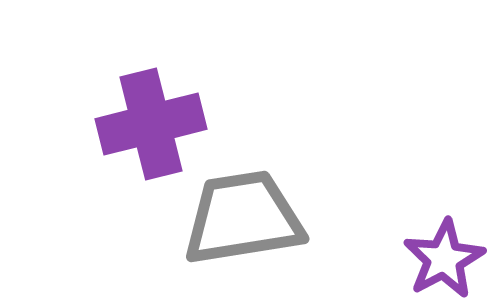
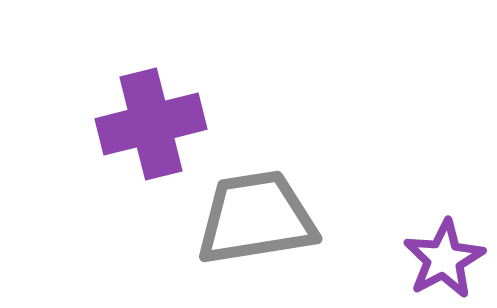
gray trapezoid: moved 13 px right
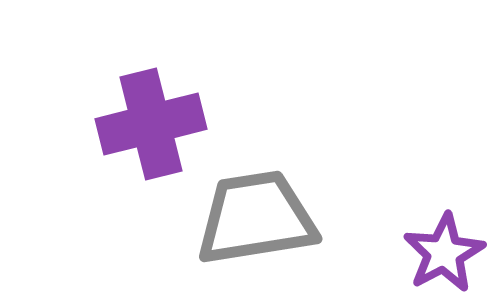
purple star: moved 6 px up
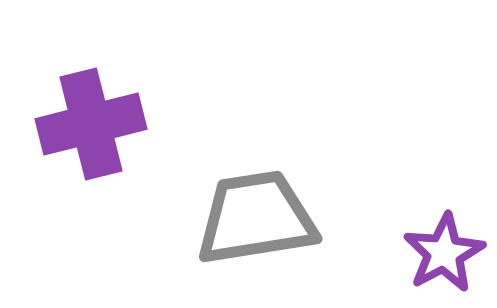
purple cross: moved 60 px left
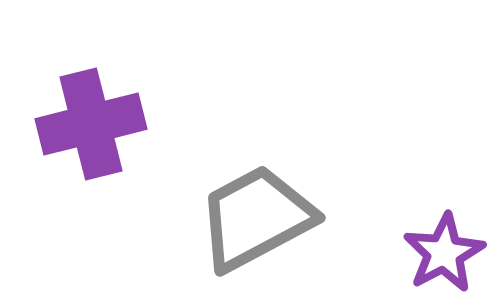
gray trapezoid: rotated 19 degrees counterclockwise
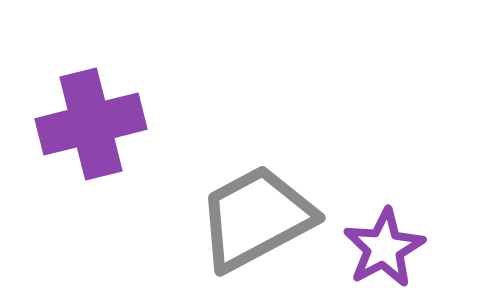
purple star: moved 60 px left, 5 px up
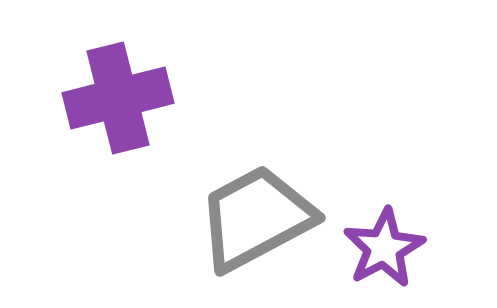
purple cross: moved 27 px right, 26 px up
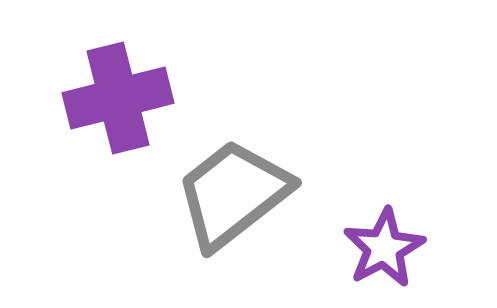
gray trapezoid: moved 23 px left, 24 px up; rotated 10 degrees counterclockwise
